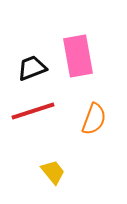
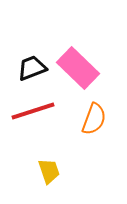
pink rectangle: moved 12 px down; rotated 36 degrees counterclockwise
yellow trapezoid: moved 4 px left, 1 px up; rotated 20 degrees clockwise
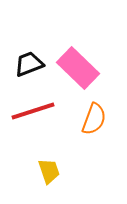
black trapezoid: moved 3 px left, 4 px up
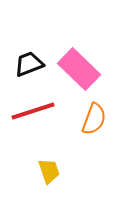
pink rectangle: moved 1 px right, 1 px down
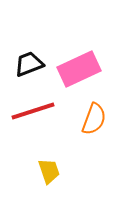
pink rectangle: rotated 69 degrees counterclockwise
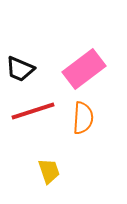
black trapezoid: moved 9 px left, 5 px down; rotated 136 degrees counterclockwise
pink rectangle: moved 5 px right; rotated 12 degrees counterclockwise
orange semicircle: moved 11 px left, 1 px up; rotated 16 degrees counterclockwise
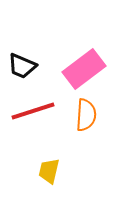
black trapezoid: moved 2 px right, 3 px up
orange semicircle: moved 3 px right, 3 px up
yellow trapezoid: rotated 148 degrees counterclockwise
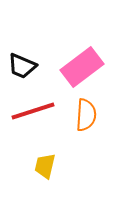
pink rectangle: moved 2 px left, 2 px up
yellow trapezoid: moved 4 px left, 5 px up
